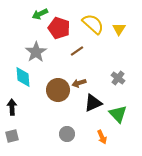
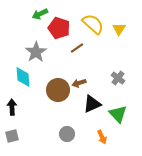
brown line: moved 3 px up
black triangle: moved 1 px left, 1 px down
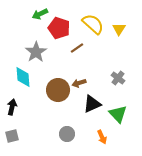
black arrow: rotated 14 degrees clockwise
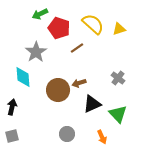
yellow triangle: rotated 40 degrees clockwise
